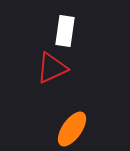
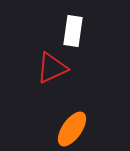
white rectangle: moved 8 px right
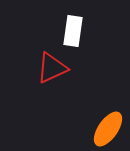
orange ellipse: moved 36 px right
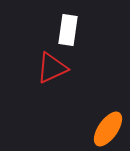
white rectangle: moved 5 px left, 1 px up
